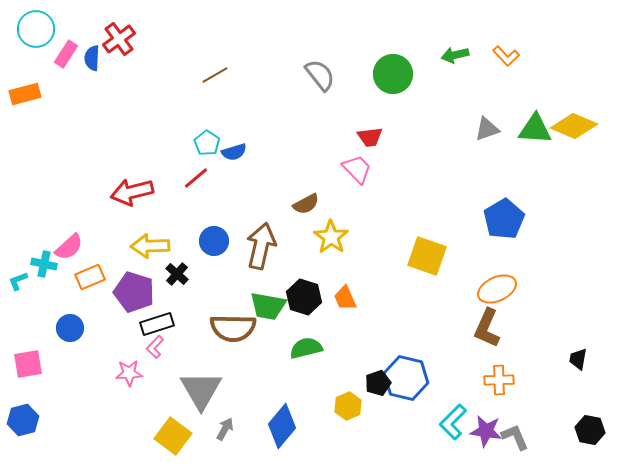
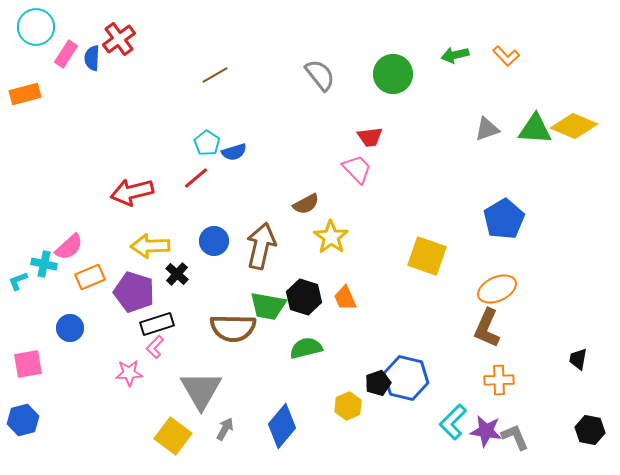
cyan circle at (36, 29): moved 2 px up
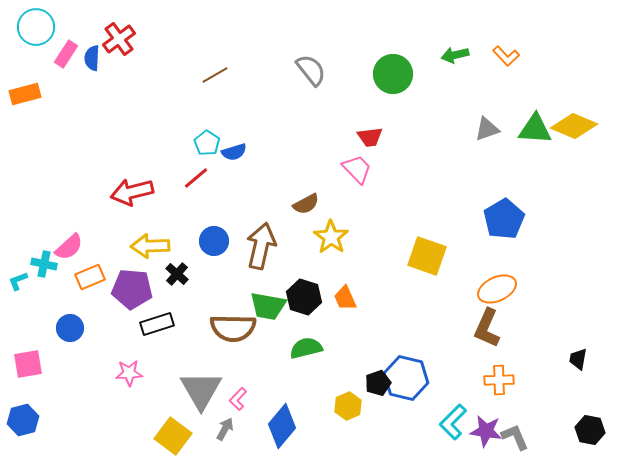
gray semicircle at (320, 75): moved 9 px left, 5 px up
purple pentagon at (134, 292): moved 2 px left, 3 px up; rotated 12 degrees counterclockwise
pink L-shape at (155, 347): moved 83 px right, 52 px down
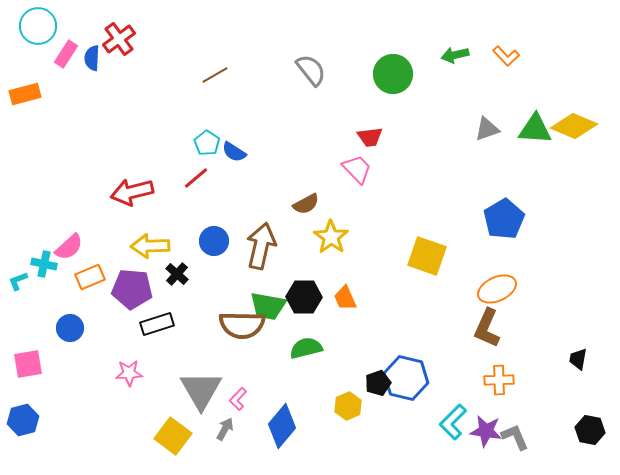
cyan circle at (36, 27): moved 2 px right, 1 px up
blue semicircle at (234, 152): rotated 50 degrees clockwise
black hexagon at (304, 297): rotated 16 degrees counterclockwise
brown semicircle at (233, 328): moved 9 px right, 3 px up
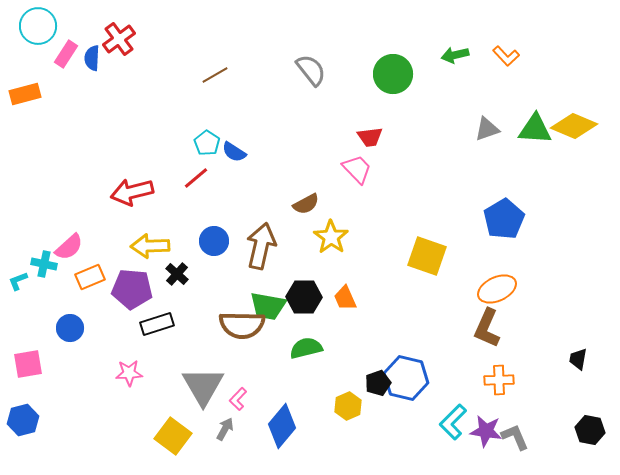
gray triangle at (201, 390): moved 2 px right, 4 px up
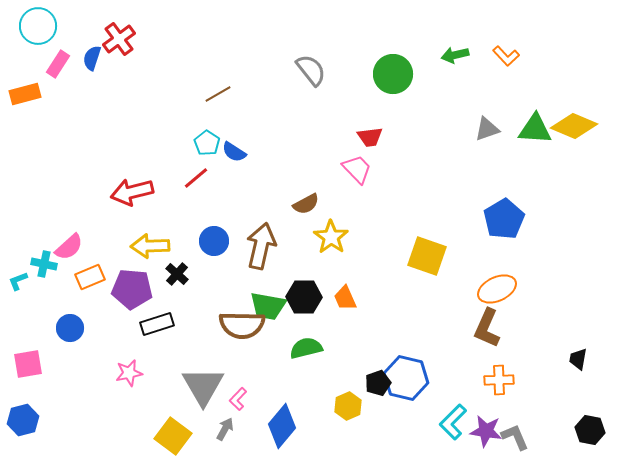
pink rectangle at (66, 54): moved 8 px left, 10 px down
blue semicircle at (92, 58): rotated 15 degrees clockwise
brown line at (215, 75): moved 3 px right, 19 px down
pink star at (129, 373): rotated 8 degrees counterclockwise
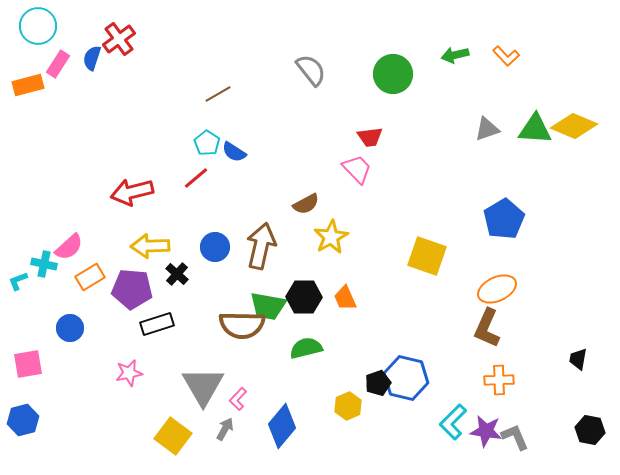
orange rectangle at (25, 94): moved 3 px right, 9 px up
yellow star at (331, 237): rotated 8 degrees clockwise
blue circle at (214, 241): moved 1 px right, 6 px down
orange rectangle at (90, 277): rotated 8 degrees counterclockwise
